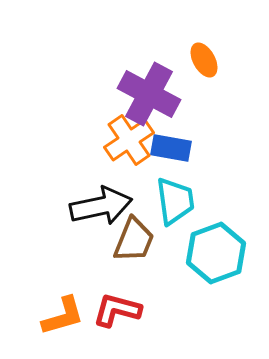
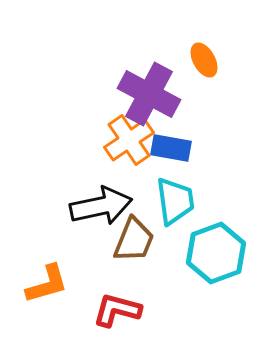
orange L-shape: moved 16 px left, 32 px up
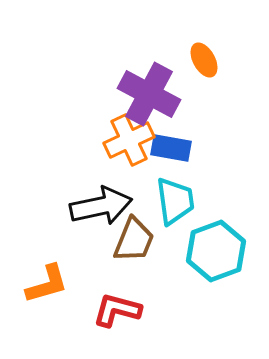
orange cross: rotated 9 degrees clockwise
cyan hexagon: moved 2 px up
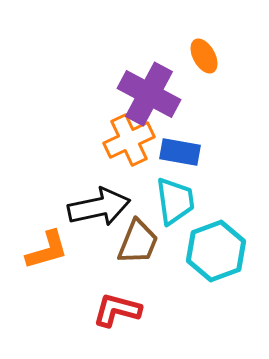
orange ellipse: moved 4 px up
blue rectangle: moved 9 px right, 4 px down
black arrow: moved 2 px left, 1 px down
brown trapezoid: moved 4 px right, 2 px down
orange L-shape: moved 34 px up
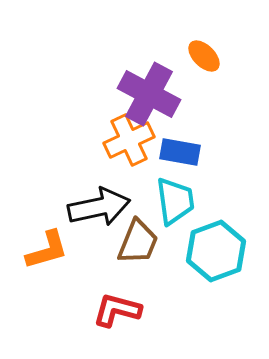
orange ellipse: rotated 16 degrees counterclockwise
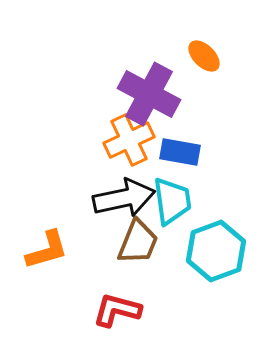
cyan trapezoid: moved 3 px left
black arrow: moved 25 px right, 9 px up
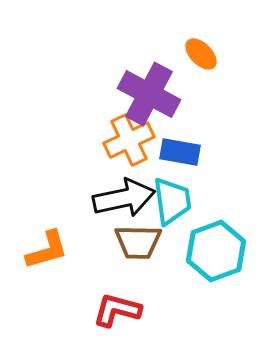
orange ellipse: moved 3 px left, 2 px up
brown trapezoid: rotated 69 degrees clockwise
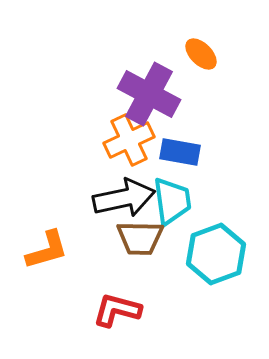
brown trapezoid: moved 2 px right, 4 px up
cyan hexagon: moved 3 px down
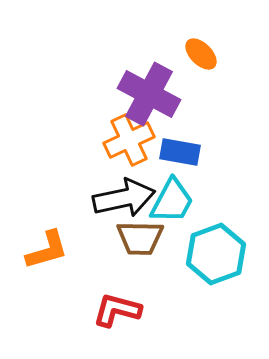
cyan trapezoid: rotated 36 degrees clockwise
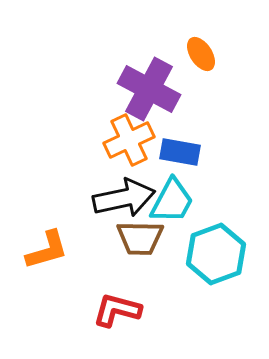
orange ellipse: rotated 12 degrees clockwise
purple cross: moved 5 px up
